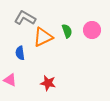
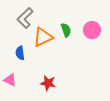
gray L-shape: rotated 75 degrees counterclockwise
green semicircle: moved 1 px left, 1 px up
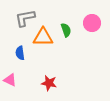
gray L-shape: rotated 35 degrees clockwise
pink circle: moved 7 px up
orange triangle: rotated 25 degrees clockwise
red star: moved 1 px right
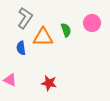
gray L-shape: rotated 135 degrees clockwise
blue semicircle: moved 1 px right, 5 px up
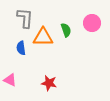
gray L-shape: rotated 30 degrees counterclockwise
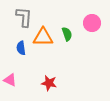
gray L-shape: moved 1 px left, 1 px up
green semicircle: moved 1 px right, 4 px down
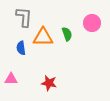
pink triangle: moved 1 px right, 1 px up; rotated 24 degrees counterclockwise
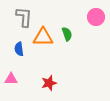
pink circle: moved 4 px right, 6 px up
blue semicircle: moved 2 px left, 1 px down
red star: rotated 28 degrees counterclockwise
